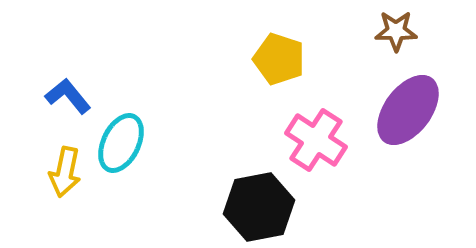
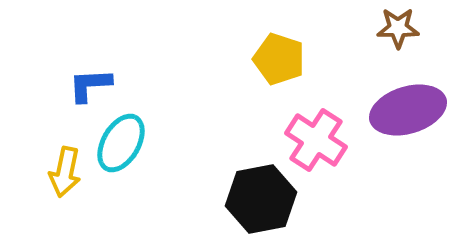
brown star: moved 2 px right, 3 px up
blue L-shape: moved 22 px right, 11 px up; rotated 54 degrees counterclockwise
purple ellipse: rotated 36 degrees clockwise
cyan ellipse: rotated 4 degrees clockwise
black hexagon: moved 2 px right, 8 px up
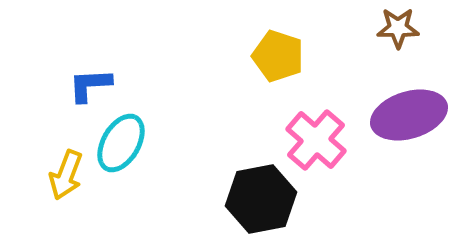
yellow pentagon: moved 1 px left, 3 px up
purple ellipse: moved 1 px right, 5 px down
pink cross: rotated 8 degrees clockwise
yellow arrow: moved 1 px right, 3 px down; rotated 9 degrees clockwise
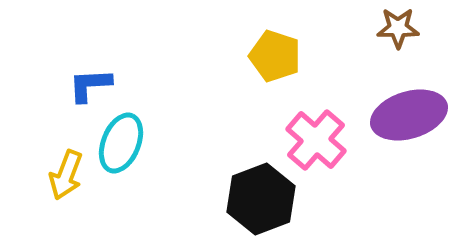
yellow pentagon: moved 3 px left
cyan ellipse: rotated 8 degrees counterclockwise
black hexagon: rotated 10 degrees counterclockwise
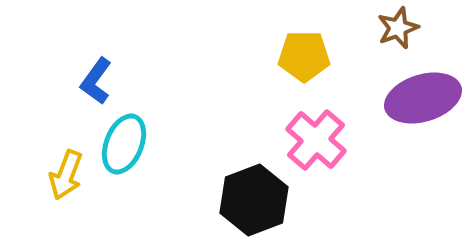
brown star: rotated 21 degrees counterclockwise
yellow pentagon: moved 29 px right; rotated 18 degrees counterclockwise
blue L-shape: moved 6 px right, 4 px up; rotated 51 degrees counterclockwise
purple ellipse: moved 14 px right, 17 px up
cyan ellipse: moved 3 px right, 1 px down
black hexagon: moved 7 px left, 1 px down
